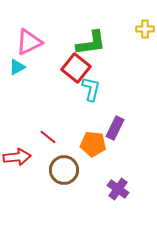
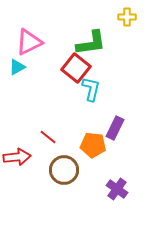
yellow cross: moved 18 px left, 12 px up
orange pentagon: moved 1 px down
purple cross: moved 1 px left
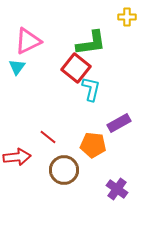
pink triangle: moved 1 px left, 1 px up
cyan triangle: rotated 24 degrees counterclockwise
purple rectangle: moved 4 px right, 5 px up; rotated 35 degrees clockwise
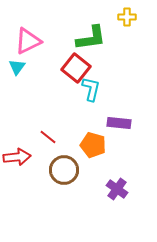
green L-shape: moved 5 px up
purple rectangle: rotated 35 degrees clockwise
orange pentagon: rotated 10 degrees clockwise
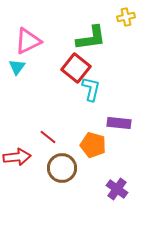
yellow cross: moved 1 px left; rotated 12 degrees counterclockwise
brown circle: moved 2 px left, 2 px up
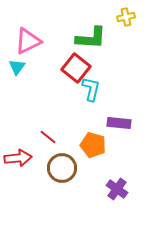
green L-shape: rotated 12 degrees clockwise
red arrow: moved 1 px right, 1 px down
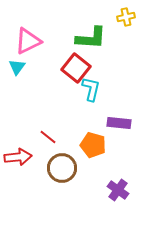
red arrow: moved 1 px up
purple cross: moved 1 px right, 1 px down
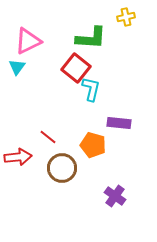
purple cross: moved 3 px left, 6 px down
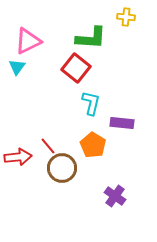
yellow cross: rotated 18 degrees clockwise
cyan L-shape: moved 14 px down
purple rectangle: moved 3 px right
red line: moved 9 px down; rotated 12 degrees clockwise
orange pentagon: rotated 15 degrees clockwise
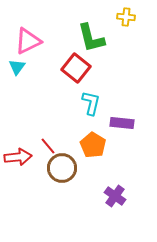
green L-shape: rotated 72 degrees clockwise
